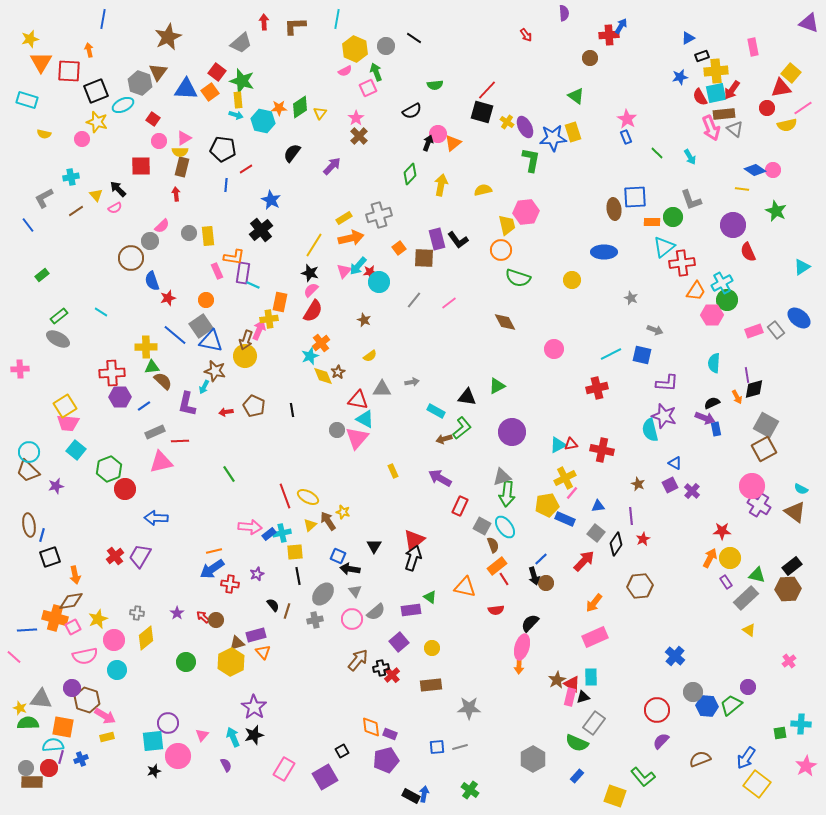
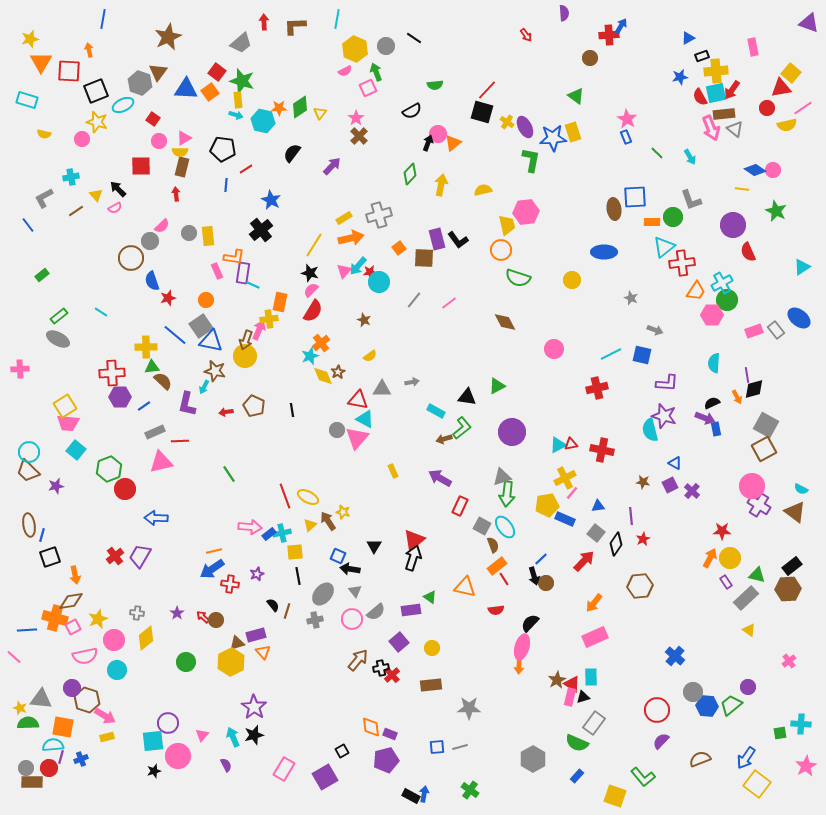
brown star at (638, 484): moved 5 px right, 2 px up; rotated 16 degrees counterclockwise
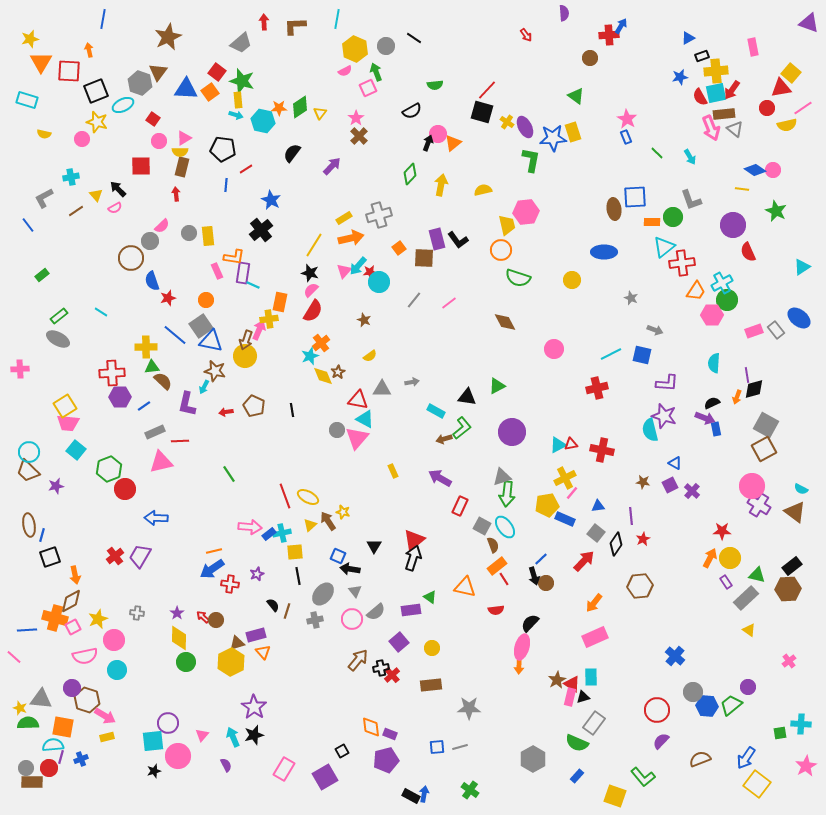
orange arrow at (737, 397): rotated 48 degrees clockwise
brown diamond at (71, 601): rotated 20 degrees counterclockwise
yellow diamond at (146, 638): moved 33 px right; rotated 50 degrees counterclockwise
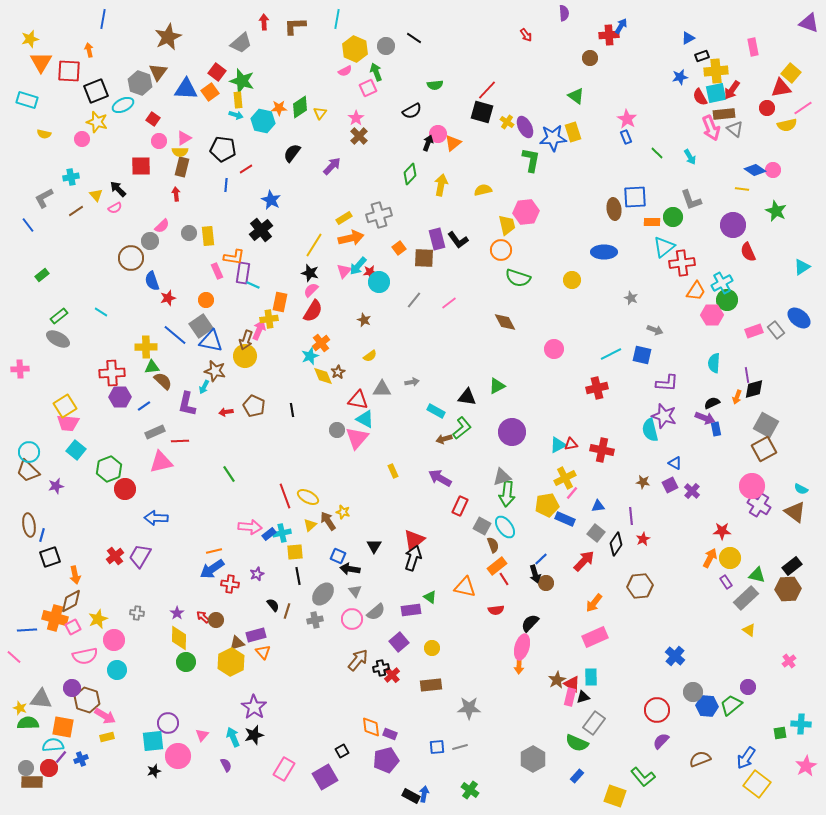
black arrow at (534, 576): moved 1 px right, 2 px up
purple line at (61, 757): rotated 24 degrees clockwise
